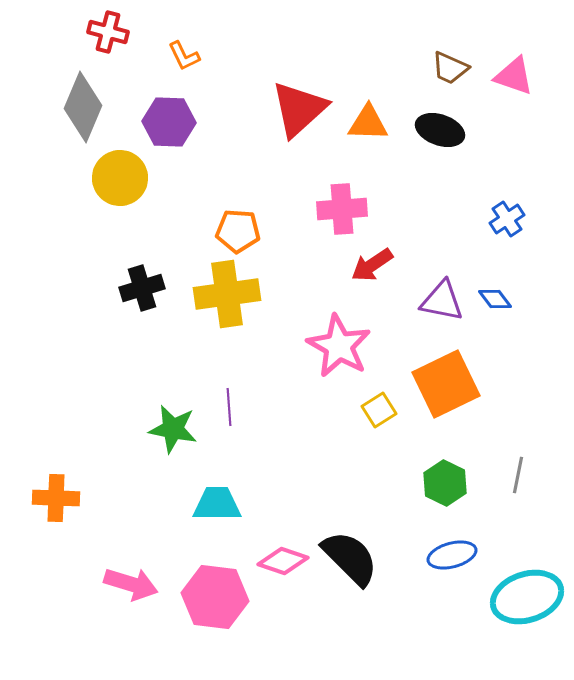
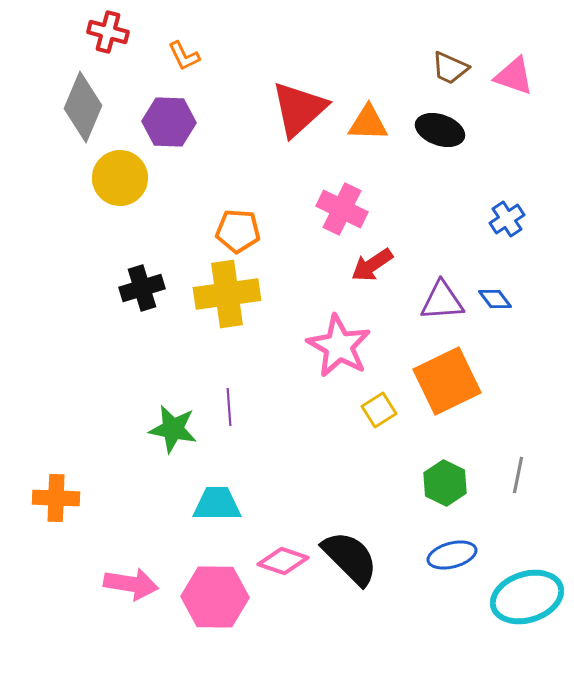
pink cross: rotated 30 degrees clockwise
purple triangle: rotated 15 degrees counterclockwise
orange square: moved 1 px right, 3 px up
pink arrow: rotated 8 degrees counterclockwise
pink hexagon: rotated 6 degrees counterclockwise
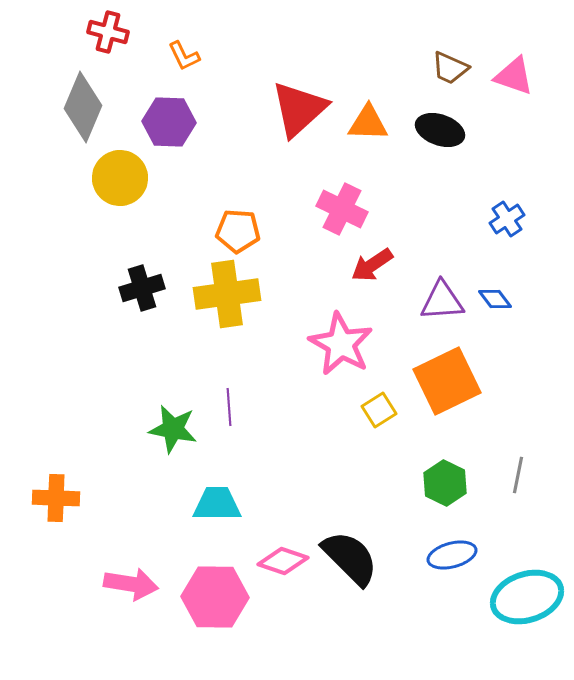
pink star: moved 2 px right, 2 px up
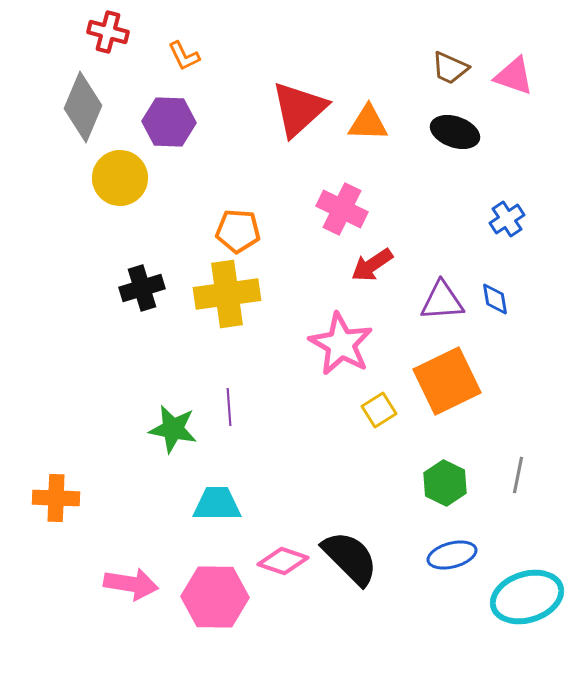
black ellipse: moved 15 px right, 2 px down
blue diamond: rotated 28 degrees clockwise
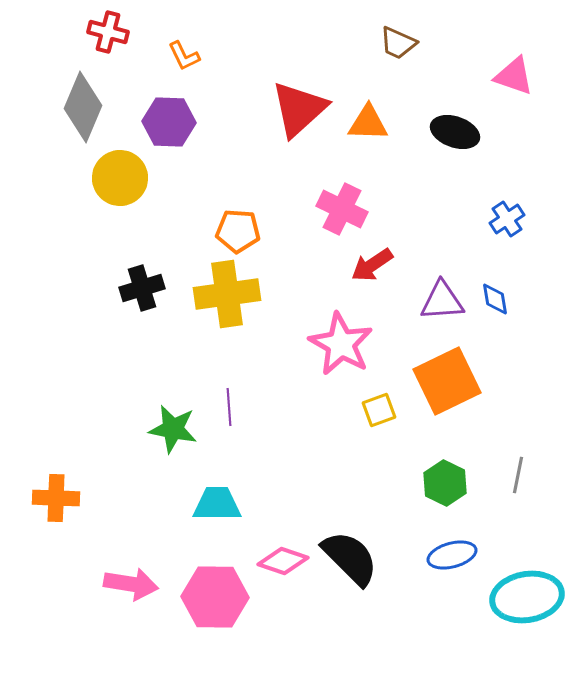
brown trapezoid: moved 52 px left, 25 px up
yellow square: rotated 12 degrees clockwise
cyan ellipse: rotated 8 degrees clockwise
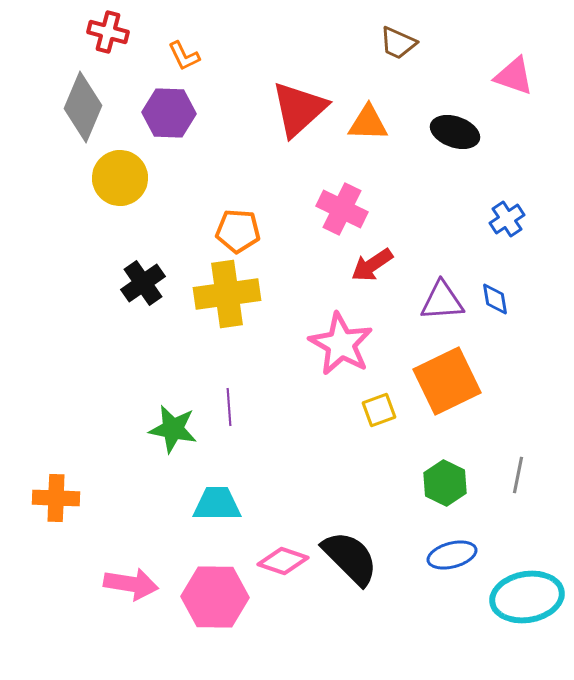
purple hexagon: moved 9 px up
black cross: moved 1 px right, 5 px up; rotated 18 degrees counterclockwise
